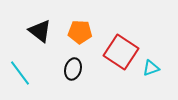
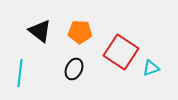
black ellipse: moved 1 px right; rotated 10 degrees clockwise
cyan line: rotated 44 degrees clockwise
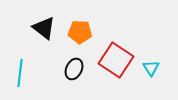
black triangle: moved 4 px right, 3 px up
red square: moved 5 px left, 8 px down
cyan triangle: rotated 42 degrees counterclockwise
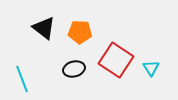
black ellipse: rotated 50 degrees clockwise
cyan line: moved 2 px right, 6 px down; rotated 28 degrees counterclockwise
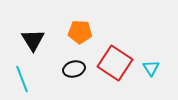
black triangle: moved 11 px left, 12 px down; rotated 20 degrees clockwise
red square: moved 1 px left, 3 px down
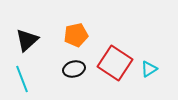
orange pentagon: moved 4 px left, 3 px down; rotated 15 degrees counterclockwise
black triangle: moved 6 px left; rotated 20 degrees clockwise
cyan triangle: moved 2 px left, 1 px down; rotated 30 degrees clockwise
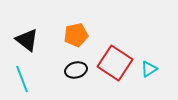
black triangle: rotated 40 degrees counterclockwise
black ellipse: moved 2 px right, 1 px down
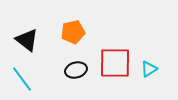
orange pentagon: moved 3 px left, 3 px up
red square: rotated 32 degrees counterclockwise
cyan line: rotated 16 degrees counterclockwise
